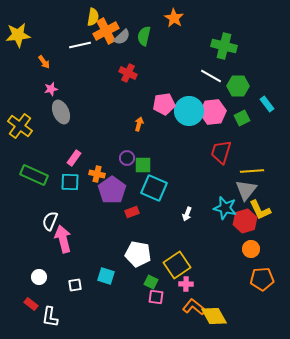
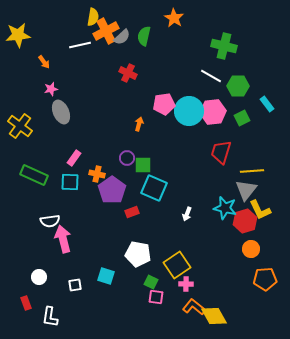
white semicircle at (50, 221): rotated 120 degrees counterclockwise
orange pentagon at (262, 279): moved 3 px right
red rectangle at (31, 304): moved 5 px left, 1 px up; rotated 32 degrees clockwise
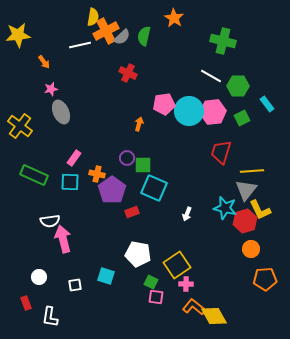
green cross at (224, 46): moved 1 px left, 5 px up
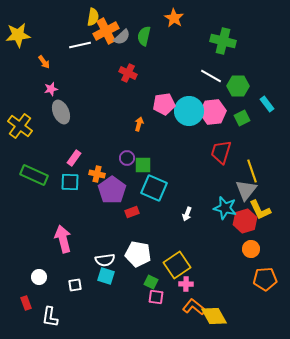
yellow line at (252, 171): rotated 75 degrees clockwise
white semicircle at (50, 221): moved 55 px right, 39 px down
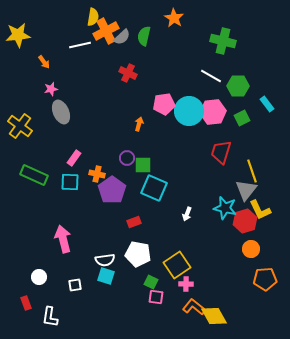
red rectangle at (132, 212): moved 2 px right, 10 px down
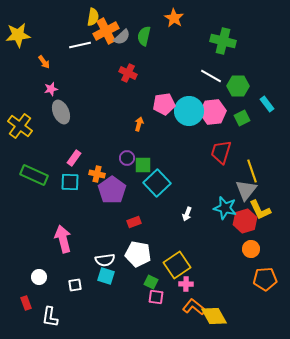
cyan square at (154, 188): moved 3 px right, 5 px up; rotated 24 degrees clockwise
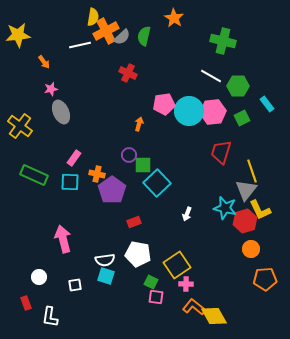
purple circle at (127, 158): moved 2 px right, 3 px up
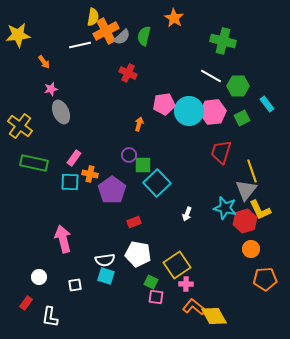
orange cross at (97, 174): moved 7 px left
green rectangle at (34, 175): moved 12 px up; rotated 12 degrees counterclockwise
red rectangle at (26, 303): rotated 56 degrees clockwise
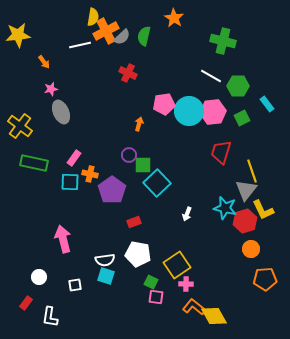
yellow L-shape at (260, 210): moved 3 px right
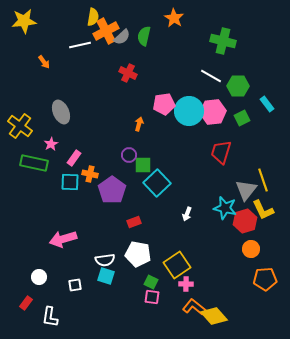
yellow star at (18, 35): moved 6 px right, 14 px up
pink star at (51, 89): moved 55 px down; rotated 16 degrees counterclockwise
yellow line at (252, 171): moved 11 px right, 9 px down
pink arrow at (63, 239): rotated 92 degrees counterclockwise
pink square at (156, 297): moved 4 px left
yellow diamond at (214, 316): rotated 12 degrees counterclockwise
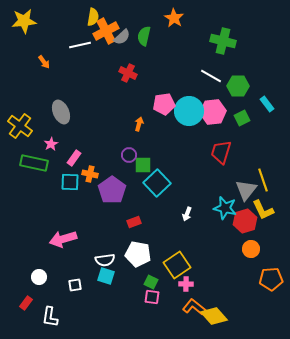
orange pentagon at (265, 279): moved 6 px right
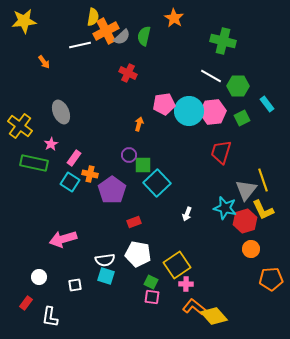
cyan square at (70, 182): rotated 30 degrees clockwise
